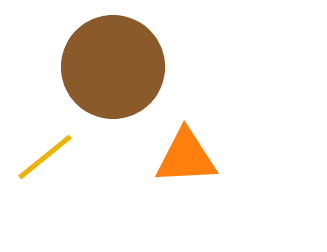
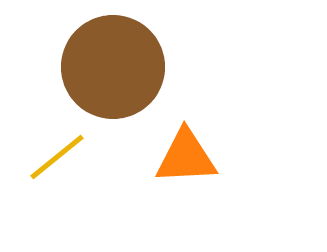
yellow line: moved 12 px right
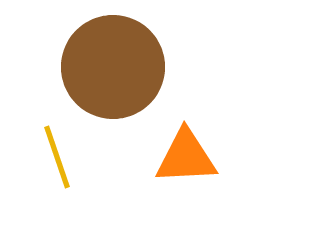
yellow line: rotated 70 degrees counterclockwise
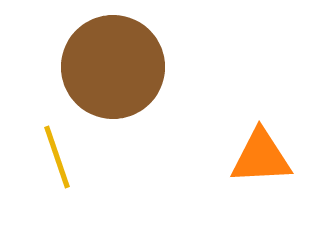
orange triangle: moved 75 px right
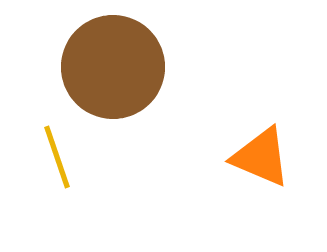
orange triangle: rotated 26 degrees clockwise
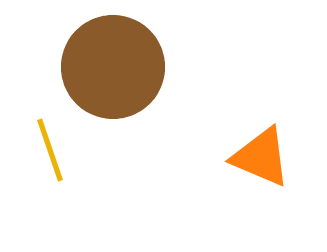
yellow line: moved 7 px left, 7 px up
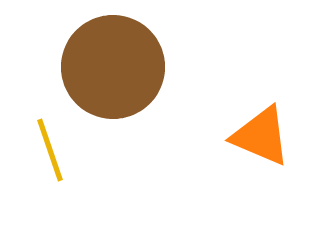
orange triangle: moved 21 px up
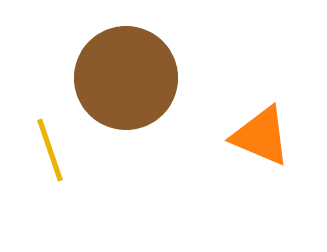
brown circle: moved 13 px right, 11 px down
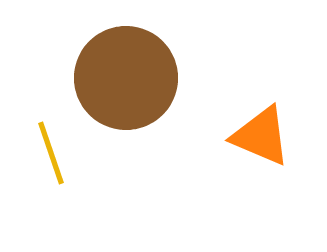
yellow line: moved 1 px right, 3 px down
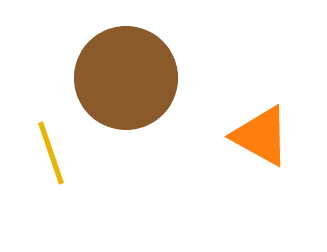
orange triangle: rotated 6 degrees clockwise
